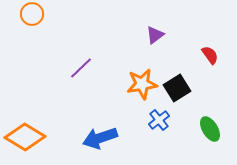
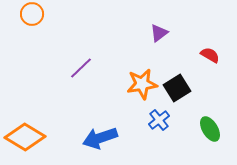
purple triangle: moved 4 px right, 2 px up
red semicircle: rotated 24 degrees counterclockwise
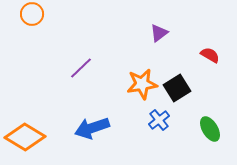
blue arrow: moved 8 px left, 10 px up
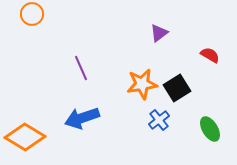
purple line: rotated 70 degrees counterclockwise
blue arrow: moved 10 px left, 10 px up
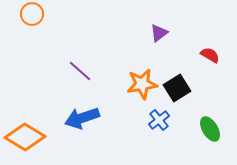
purple line: moved 1 px left, 3 px down; rotated 25 degrees counterclockwise
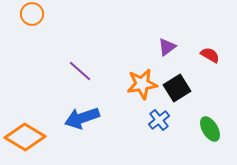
purple triangle: moved 8 px right, 14 px down
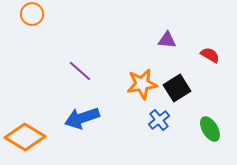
purple triangle: moved 7 px up; rotated 42 degrees clockwise
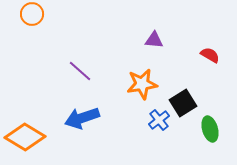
purple triangle: moved 13 px left
black square: moved 6 px right, 15 px down
green ellipse: rotated 15 degrees clockwise
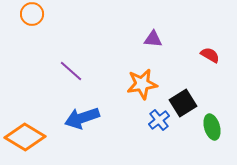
purple triangle: moved 1 px left, 1 px up
purple line: moved 9 px left
green ellipse: moved 2 px right, 2 px up
